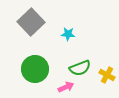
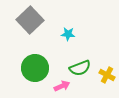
gray square: moved 1 px left, 2 px up
green circle: moved 1 px up
pink arrow: moved 4 px left, 1 px up
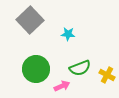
green circle: moved 1 px right, 1 px down
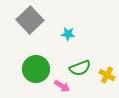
pink arrow: rotated 56 degrees clockwise
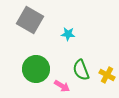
gray square: rotated 16 degrees counterclockwise
green semicircle: moved 1 px right, 2 px down; rotated 90 degrees clockwise
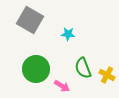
green semicircle: moved 2 px right, 2 px up
